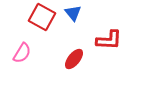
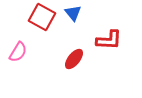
pink semicircle: moved 4 px left, 1 px up
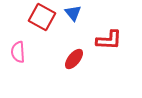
pink semicircle: rotated 145 degrees clockwise
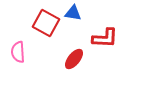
blue triangle: rotated 42 degrees counterclockwise
red square: moved 4 px right, 6 px down
red L-shape: moved 4 px left, 2 px up
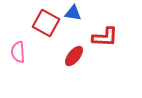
red L-shape: moved 1 px up
red ellipse: moved 3 px up
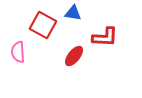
red square: moved 3 px left, 2 px down
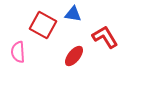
blue triangle: moved 1 px down
red L-shape: rotated 124 degrees counterclockwise
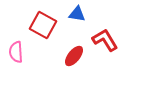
blue triangle: moved 4 px right
red L-shape: moved 3 px down
pink semicircle: moved 2 px left
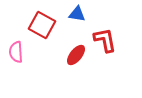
red square: moved 1 px left
red L-shape: rotated 20 degrees clockwise
red ellipse: moved 2 px right, 1 px up
